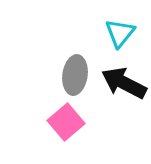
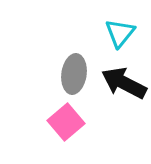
gray ellipse: moved 1 px left, 1 px up
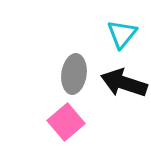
cyan triangle: moved 2 px right, 1 px down
black arrow: rotated 9 degrees counterclockwise
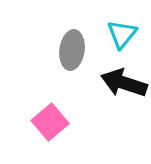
gray ellipse: moved 2 px left, 24 px up
pink square: moved 16 px left
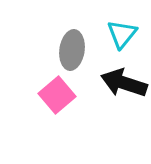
pink square: moved 7 px right, 27 px up
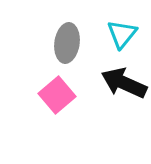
gray ellipse: moved 5 px left, 7 px up
black arrow: rotated 6 degrees clockwise
